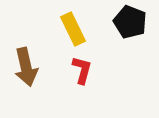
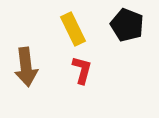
black pentagon: moved 3 px left, 3 px down
brown arrow: rotated 6 degrees clockwise
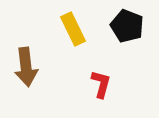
black pentagon: moved 1 px down
red L-shape: moved 19 px right, 14 px down
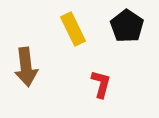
black pentagon: rotated 12 degrees clockwise
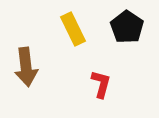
black pentagon: moved 1 px down
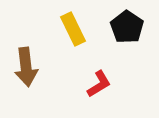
red L-shape: moved 2 px left; rotated 44 degrees clockwise
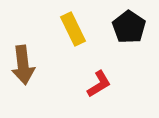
black pentagon: moved 2 px right
brown arrow: moved 3 px left, 2 px up
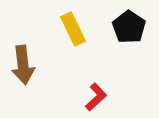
red L-shape: moved 3 px left, 13 px down; rotated 12 degrees counterclockwise
